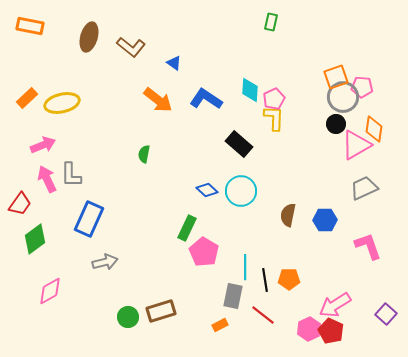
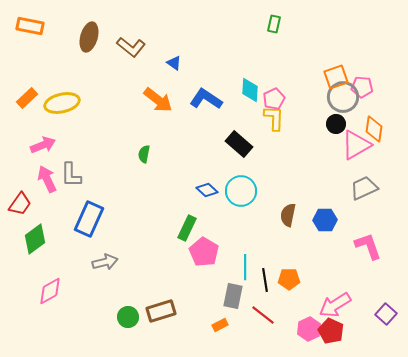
green rectangle at (271, 22): moved 3 px right, 2 px down
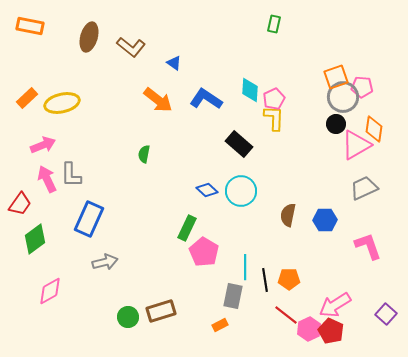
red line at (263, 315): moved 23 px right
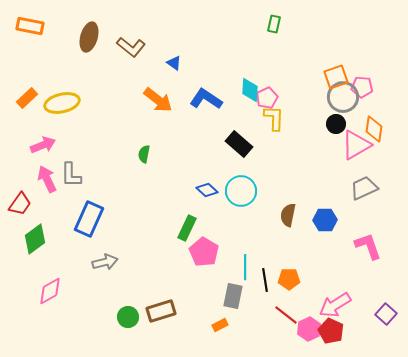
pink pentagon at (274, 99): moved 7 px left, 1 px up
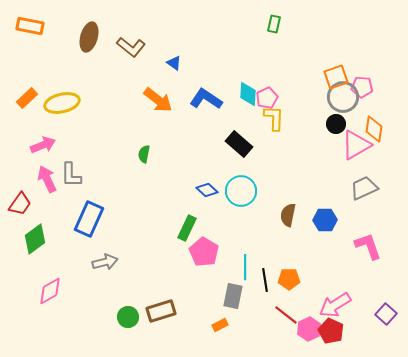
cyan diamond at (250, 90): moved 2 px left, 4 px down
